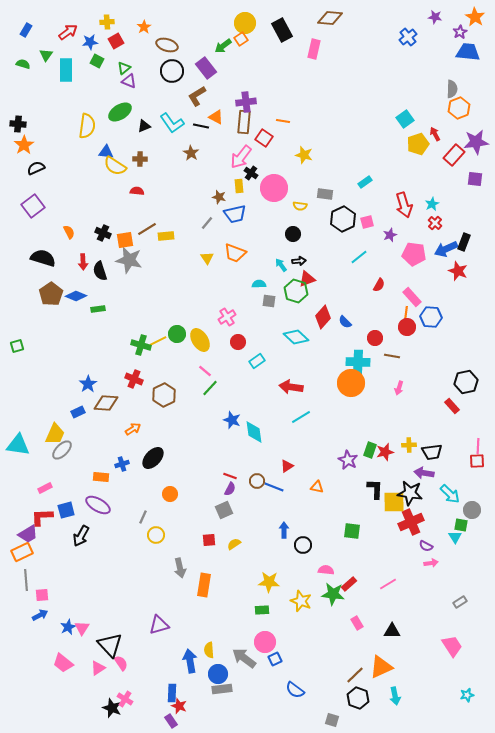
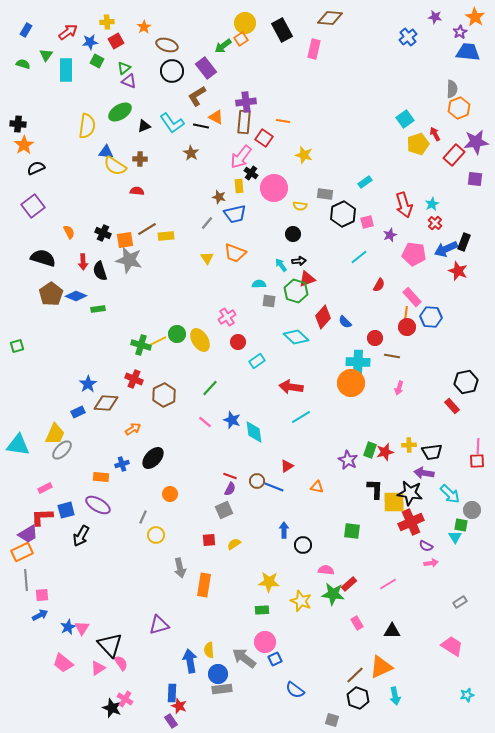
black hexagon at (343, 219): moved 5 px up
pink line at (205, 371): moved 51 px down
pink trapezoid at (452, 646): rotated 25 degrees counterclockwise
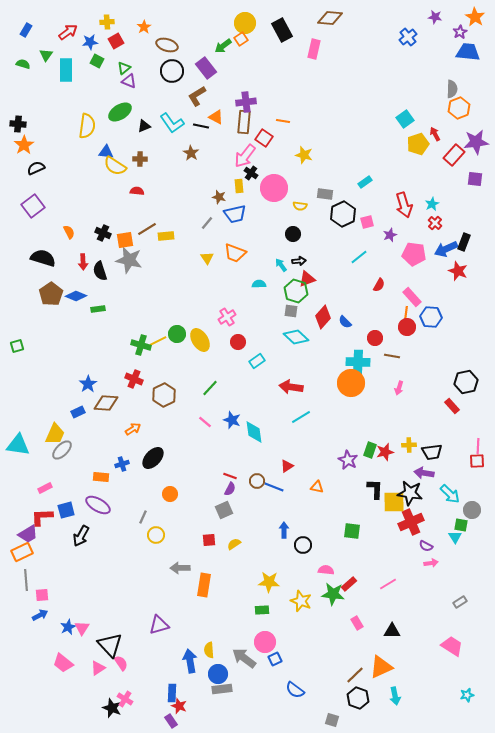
pink arrow at (241, 157): moved 4 px right, 1 px up
gray square at (269, 301): moved 22 px right, 10 px down
gray arrow at (180, 568): rotated 102 degrees clockwise
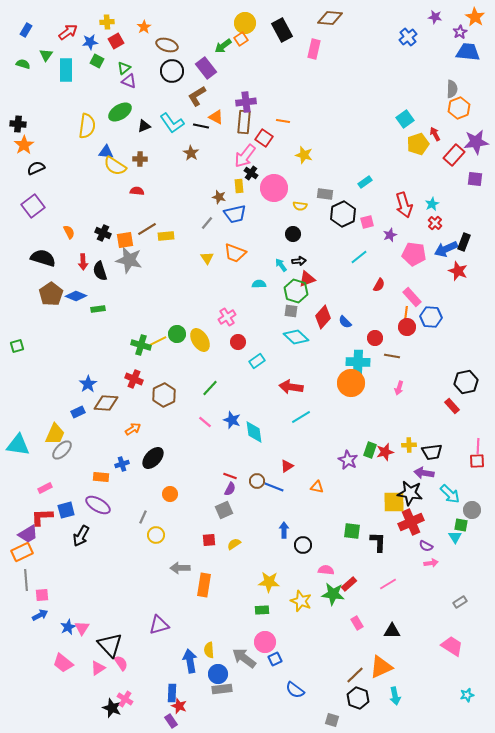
black L-shape at (375, 489): moved 3 px right, 53 px down
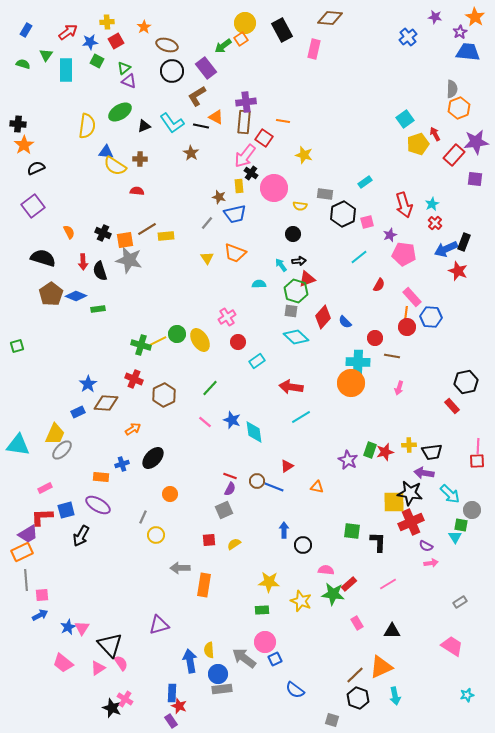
pink pentagon at (414, 254): moved 10 px left
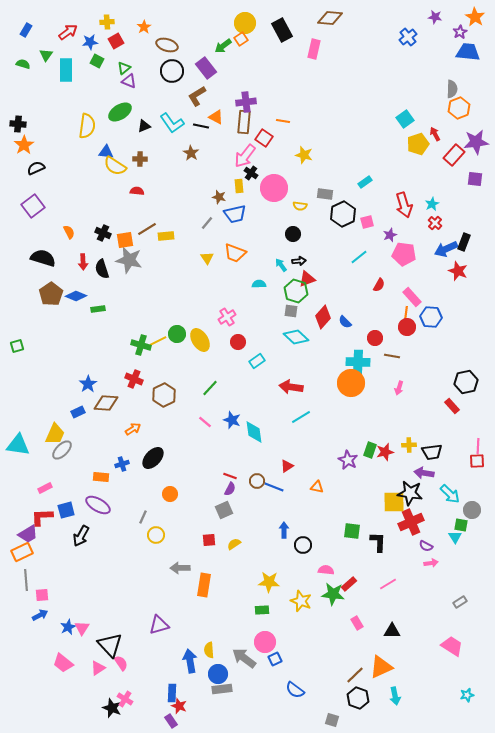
black semicircle at (100, 271): moved 2 px right, 2 px up
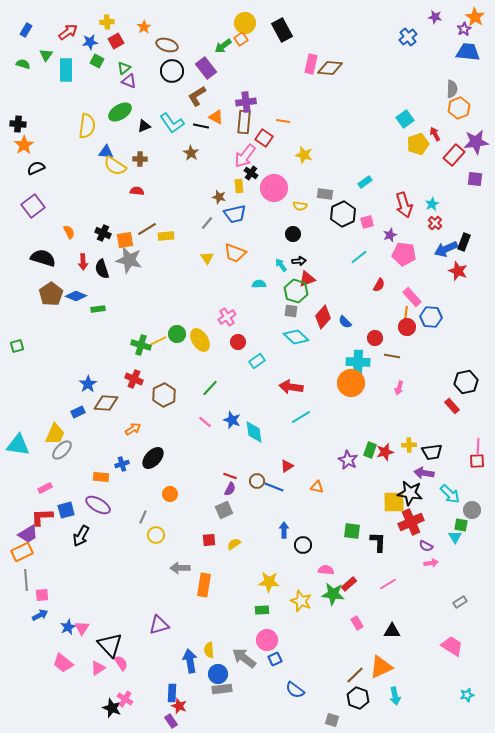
brown diamond at (330, 18): moved 50 px down
purple star at (460, 32): moved 4 px right, 3 px up
pink rectangle at (314, 49): moved 3 px left, 15 px down
pink circle at (265, 642): moved 2 px right, 2 px up
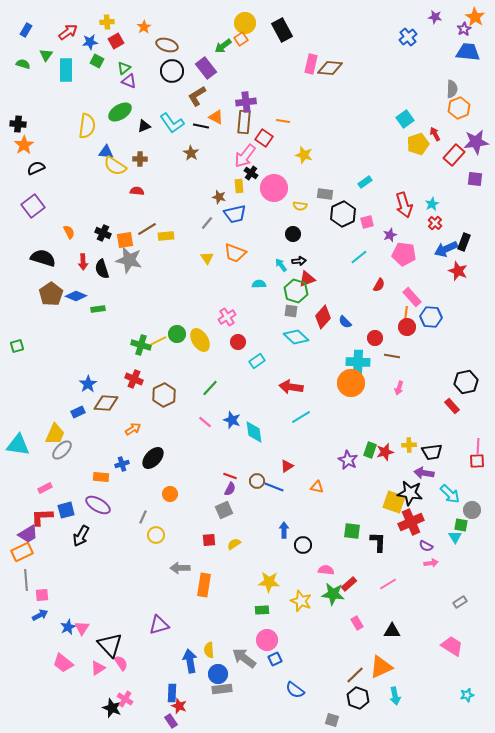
yellow square at (394, 502): rotated 20 degrees clockwise
